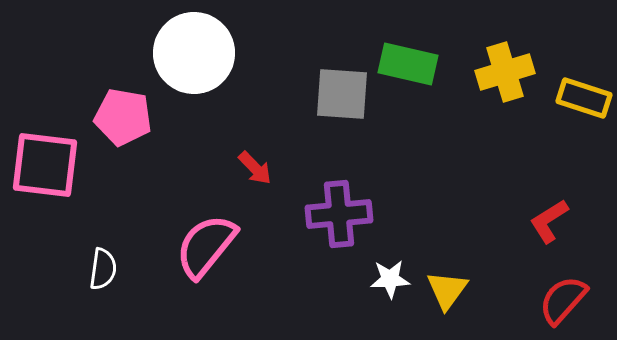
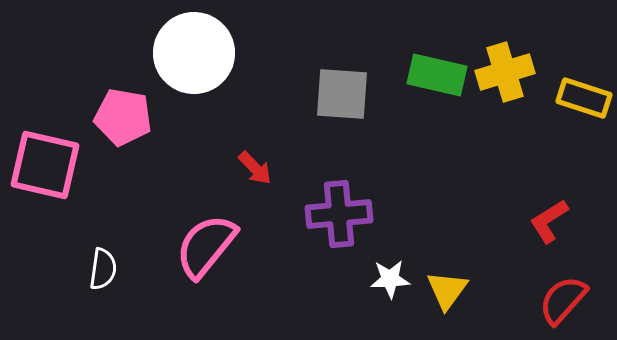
green rectangle: moved 29 px right, 11 px down
pink square: rotated 6 degrees clockwise
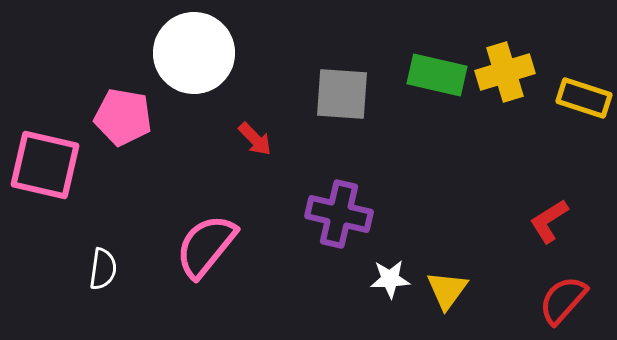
red arrow: moved 29 px up
purple cross: rotated 18 degrees clockwise
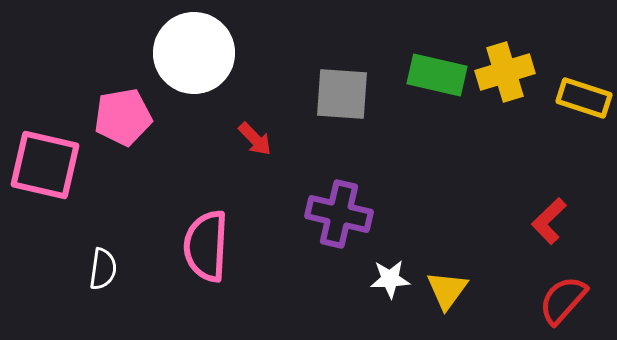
pink pentagon: rotated 20 degrees counterclockwise
red L-shape: rotated 12 degrees counterclockwise
pink semicircle: rotated 36 degrees counterclockwise
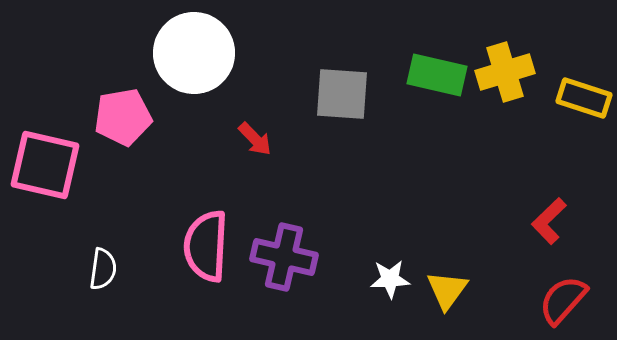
purple cross: moved 55 px left, 43 px down
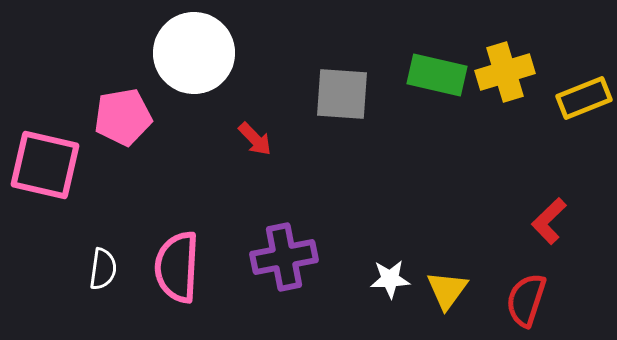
yellow rectangle: rotated 40 degrees counterclockwise
pink semicircle: moved 29 px left, 21 px down
purple cross: rotated 24 degrees counterclockwise
red semicircle: moved 37 px left; rotated 24 degrees counterclockwise
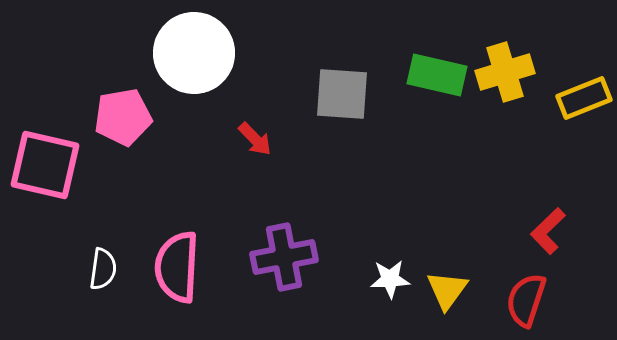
red L-shape: moved 1 px left, 10 px down
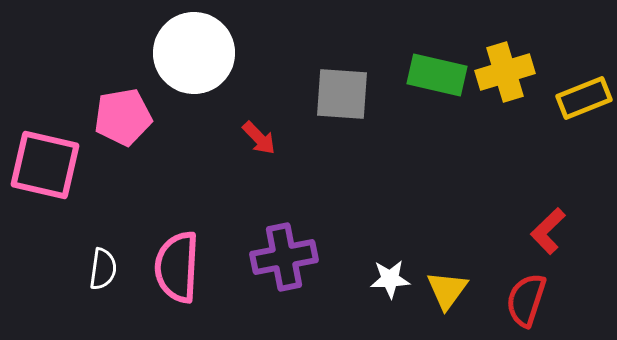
red arrow: moved 4 px right, 1 px up
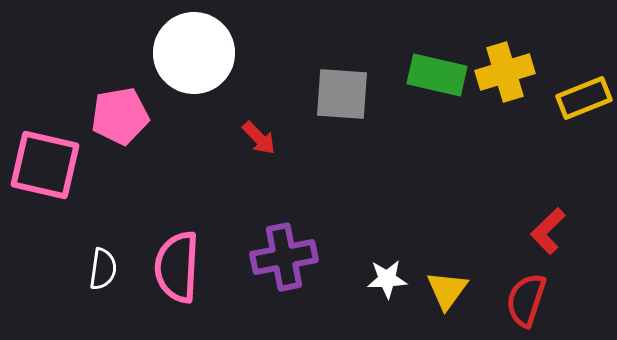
pink pentagon: moved 3 px left, 1 px up
white star: moved 3 px left
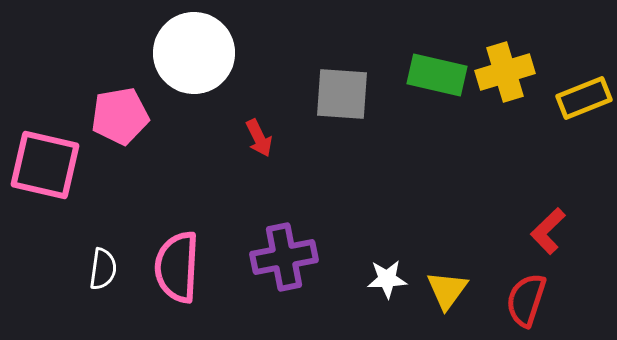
red arrow: rotated 18 degrees clockwise
